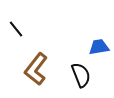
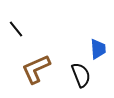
blue trapezoid: moved 1 px left, 2 px down; rotated 95 degrees clockwise
brown L-shape: rotated 28 degrees clockwise
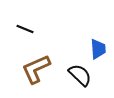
black line: moved 9 px right; rotated 30 degrees counterclockwise
black semicircle: moved 1 px left; rotated 25 degrees counterclockwise
